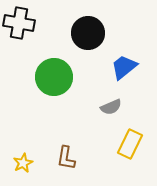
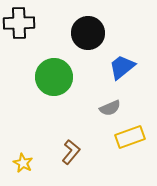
black cross: rotated 12 degrees counterclockwise
blue trapezoid: moved 2 px left
gray semicircle: moved 1 px left, 1 px down
yellow rectangle: moved 7 px up; rotated 44 degrees clockwise
brown L-shape: moved 5 px right, 6 px up; rotated 150 degrees counterclockwise
yellow star: rotated 18 degrees counterclockwise
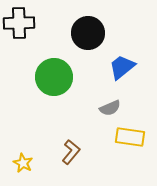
yellow rectangle: rotated 28 degrees clockwise
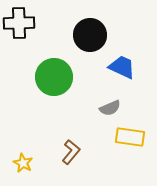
black circle: moved 2 px right, 2 px down
blue trapezoid: rotated 64 degrees clockwise
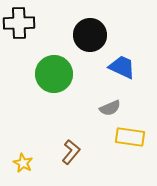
green circle: moved 3 px up
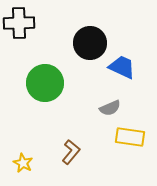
black circle: moved 8 px down
green circle: moved 9 px left, 9 px down
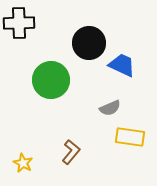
black circle: moved 1 px left
blue trapezoid: moved 2 px up
green circle: moved 6 px right, 3 px up
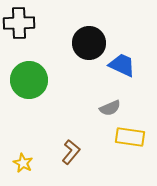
green circle: moved 22 px left
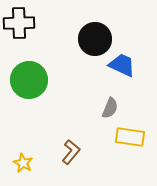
black circle: moved 6 px right, 4 px up
gray semicircle: rotated 45 degrees counterclockwise
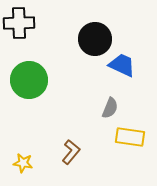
yellow star: rotated 18 degrees counterclockwise
